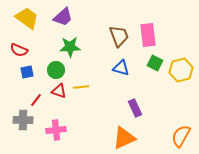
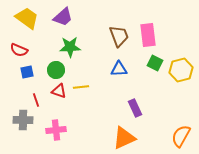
blue triangle: moved 2 px left, 1 px down; rotated 18 degrees counterclockwise
red line: rotated 56 degrees counterclockwise
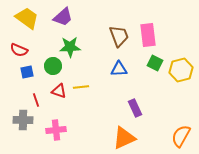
green circle: moved 3 px left, 4 px up
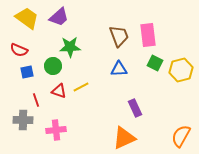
purple trapezoid: moved 4 px left
yellow line: rotated 21 degrees counterclockwise
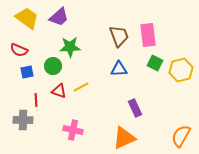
red line: rotated 16 degrees clockwise
pink cross: moved 17 px right; rotated 18 degrees clockwise
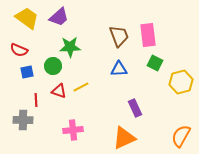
yellow hexagon: moved 12 px down
pink cross: rotated 18 degrees counterclockwise
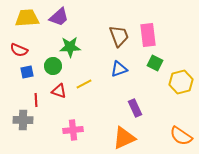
yellow trapezoid: rotated 40 degrees counterclockwise
blue triangle: rotated 18 degrees counterclockwise
yellow line: moved 3 px right, 3 px up
orange semicircle: rotated 85 degrees counterclockwise
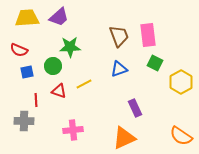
yellow hexagon: rotated 15 degrees counterclockwise
gray cross: moved 1 px right, 1 px down
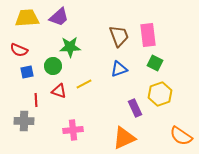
yellow hexagon: moved 21 px left, 12 px down; rotated 10 degrees clockwise
